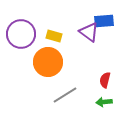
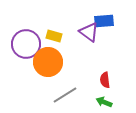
purple circle: moved 5 px right, 10 px down
red semicircle: rotated 21 degrees counterclockwise
green arrow: rotated 28 degrees clockwise
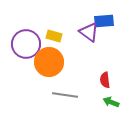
orange circle: moved 1 px right
gray line: rotated 40 degrees clockwise
green arrow: moved 7 px right
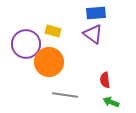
blue rectangle: moved 8 px left, 8 px up
purple triangle: moved 4 px right, 2 px down
yellow rectangle: moved 1 px left, 5 px up
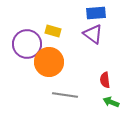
purple circle: moved 1 px right
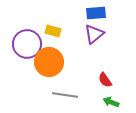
purple triangle: moved 1 px right; rotated 45 degrees clockwise
red semicircle: rotated 28 degrees counterclockwise
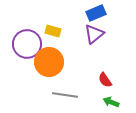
blue rectangle: rotated 18 degrees counterclockwise
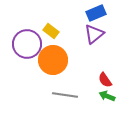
yellow rectangle: moved 2 px left; rotated 21 degrees clockwise
orange circle: moved 4 px right, 2 px up
green arrow: moved 4 px left, 6 px up
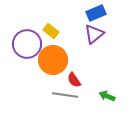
red semicircle: moved 31 px left
